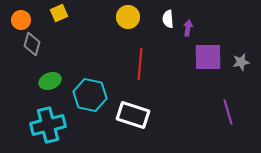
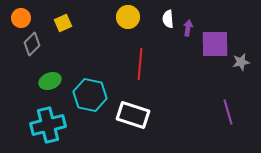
yellow square: moved 4 px right, 10 px down
orange circle: moved 2 px up
gray diamond: rotated 30 degrees clockwise
purple square: moved 7 px right, 13 px up
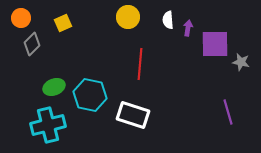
white semicircle: moved 1 px down
gray star: rotated 24 degrees clockwise
green ellipse: moved 4 px right, 6 px down
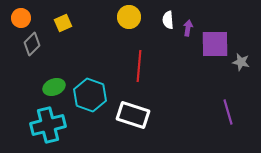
yellow circle: moved 1 px right
red line: moved 1 px left, 2 px down
cyan hexagon: rotated 8 degrees clockwise
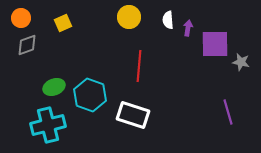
gray diamond: moved 5 px left, 1 px down; rotated 25 degrees clockwise
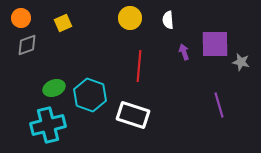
yellow circle: moved 1 px right, 1 px down
purple arrow: moved 4 px left, 24 px down; rotated 28 degrees counterclockwise
green ellipse: moved 1 px down
purple line: moved 9 px left, 7 px up
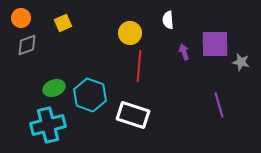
yellow circle: moved 15 px down
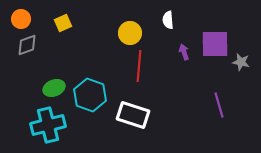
orange circle: moved 1 px down
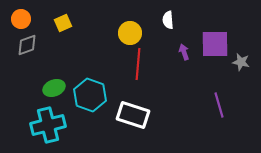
red line: moved 1 px left, 2 px up
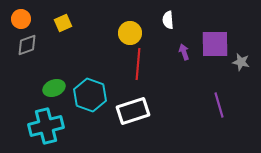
white rectangle: moved 4 px up; rotated 36 degrees counterclockwise
cyan cross: moved 2 px left, 1 px down
